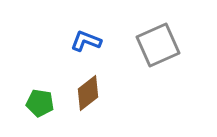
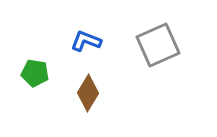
brown diamond: rotated 21 degrees counterclockwise
green pentagon: moved 5 px left, 30 px up
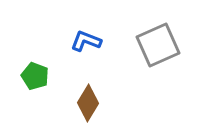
green pentagon: moved 3 px down; rotated 12 degrees clockwise
brown diamond: moved 10 px down
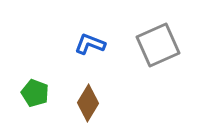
blue L-shape: moved 4 px right, 3 px down
green pentagon: moved 17 px down
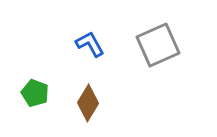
blue L-shape: rotated 40 degrees clockwise
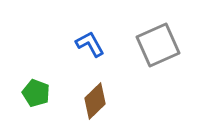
green pentagon: moved 1 px right
brown diamond: moved 7 px right, 2 px up; rotated 15 degrees clockwise
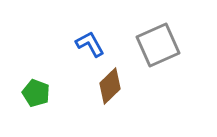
brown diamond: moved 15 px right, 15 px up
